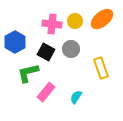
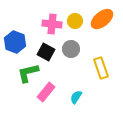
blue hexagon: rotated 10 degrees counterclockwise
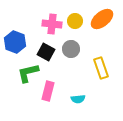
pink rectangle: moved 2 px right, 1 px up; rotated 24 degrees counterclockwise
cyan semicircle: moved 2 px right, 2 px down; rotated 128 degrees counterclockwise
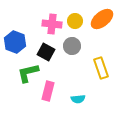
gray circle: moved 1 px right, 3 px up
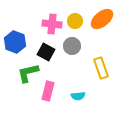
cyan semicircle: moved 3 px up
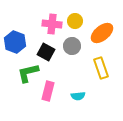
orange ellipse: moved 14 px down
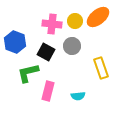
orange ellipse: moved 4 px left, 16 px up
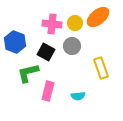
yellow circle: moved 2 px down
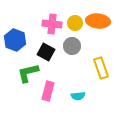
orange ellipse: moved 4 px down; rotated 45 degrees clockwise
blue hexagon: moved 2 px up
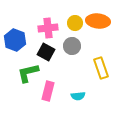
pink cross: moved 4 px left, 4 px down; rotated 12 degrees counterclockwise
